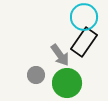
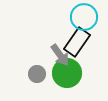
black rectangle: moved 7 px left
gray circle: moved 1 px right, 1 px up
green circle: moved 10 px up
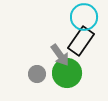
black rectangle: moved 4 px right, 1 px up
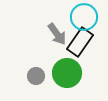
black rectangle: moved 1 px left, 1 px down
gray arrow: moved 3 px left, 21 px up
gray circle: moved 1 px left, 2 px down
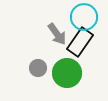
gray circle: moved 2 px right, 8 px up
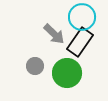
cyan circle: moved 2 px left
gray arrow: moved 3 px left; rotated 10 degrees counterclockwise
gray circle: moved 3 px left, 2 px up
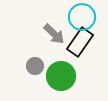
green circle: moved 6 px left, 3 px down
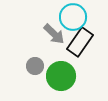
cyan circle: moved 9 px left
